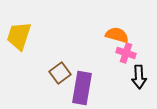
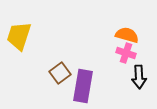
orange semicircle: moved 10 px right
purple rectangle: moved 1 px right, 2 px up
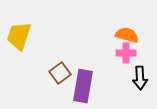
pink cross: rotated 18 degrees counterclockwise
black arrow: moved 1 px right, 1 px down
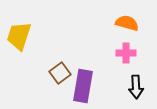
orange semicircle: moved 12 px up
black arrow: moved 4 px left, 9 px down
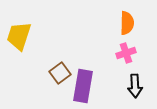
orange semicircle: rotated 75 degrees clockwise
pink cross: rotated 18 degrees counterclockwise
black arrow: moved 1 px left, 1 px up
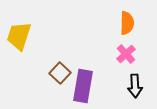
pink cross: moved 1 px down; rotated 24 degrees counterclockwise
brown square: rotated 10 degrees counterclockwise
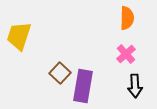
orange semicircle: moved 5 px up
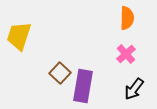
black arrow: moved 1 px left, 3 px down; rotated 40 degrees clockwise
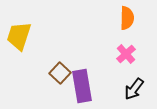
purple rectangle: moved 1 px left; rotated 20 degrees counterclockwise
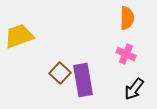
yellow trapezoid: rotated 52 degrees clockwise
pink cross: rotated 24 degrees counterclockwise
purple rectangle: moved 1 px right, 6 px up
